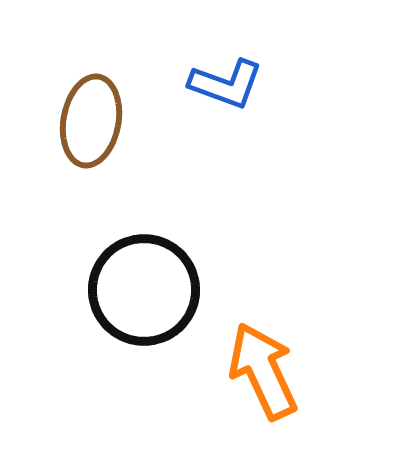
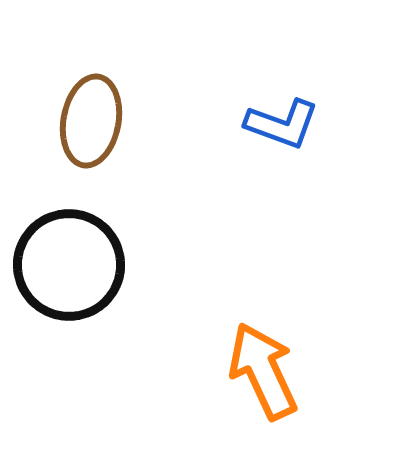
blue L-shape: moved 56 px right, 40 px down
black circle: moved 75 px left, 25 px up
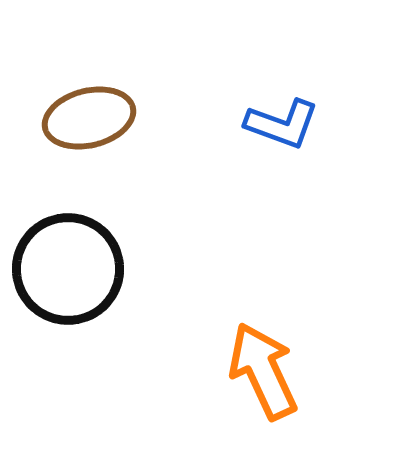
brown ellipse: moved 2 px left, 3 px up; rotated 66 degrees clockwise
black circle: moved 1 px left, 4 px down
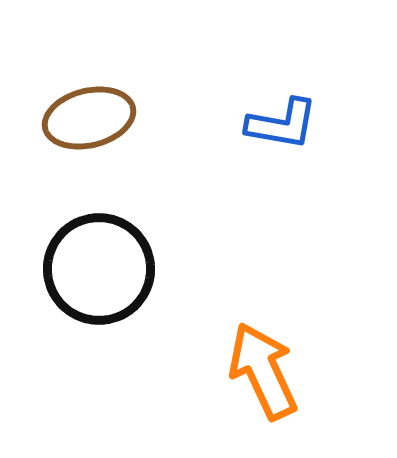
blue L-shape: rotated 10 degrees counterclockwise
black circle: moved 31 px right
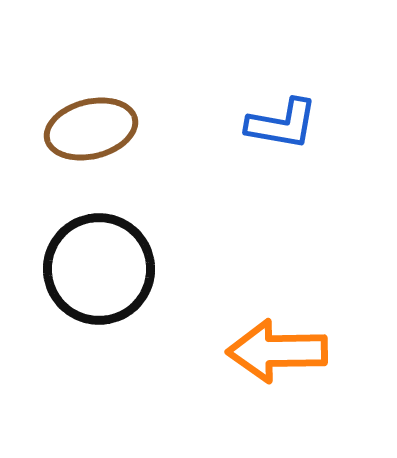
brown ellipse: moved 2 px right, 11 px down
orange arrow: moved 14 px right, 20 px up; rotated 66 degrees counterclockwise
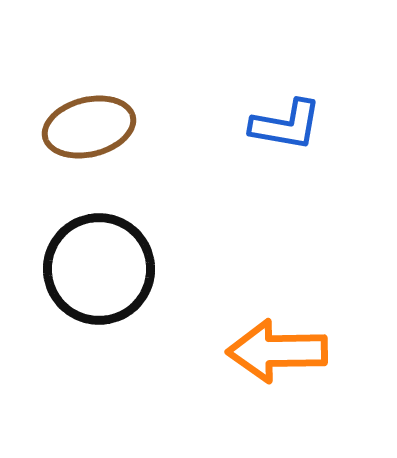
blue L-shape: moved 4 px right, 1 px down
brown ellipse: moved 2 px left, 2 px up
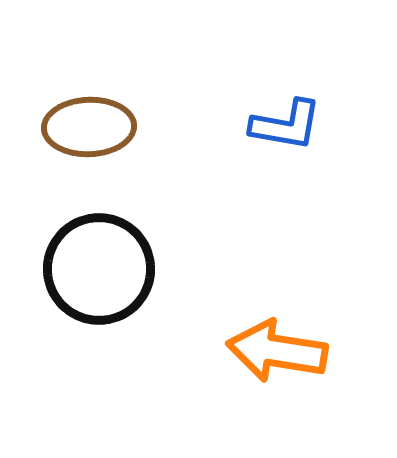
brown ellipse: rotated 12 degrees clockwise
orange arrow: rotated 10 degrees clockwise
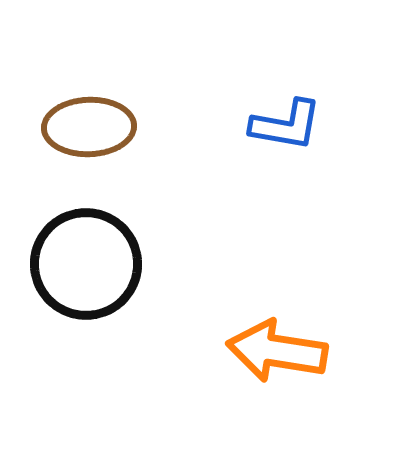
black circle: moved 13 px left, 5 px up
